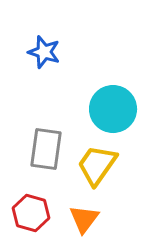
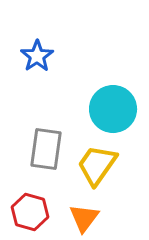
blue star: moved 7 px left, 4 px down; rotated 20 degrees clockwise
red hexagon: moved 1 px left, 1 px up
orange triangle: moved 1 px up
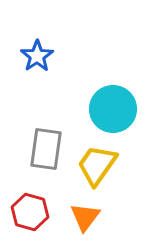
orange triangle: moved 1 px right, 1 px up
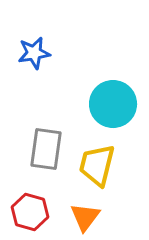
blue star: moved 3 px left, 3 px up; rotated 24 degrees clockwise
cyan circle: moved 5 px up
yellow trapezoid: rotated 21 degrees counterclockwise
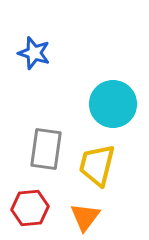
blue star: rotated 28 degrees clockwise
red hexagon: moved 4 px up; rotated 21 degrees counterclockwise
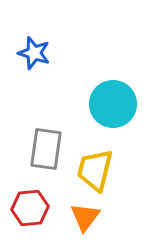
yellow trapezoid: moved 2 px left, 5 px down
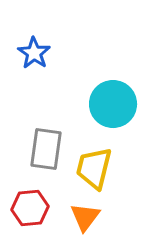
blue star: rotated 16 degrees clockwise
yellow trapezoid: moved 1 px left, 2 px up
